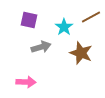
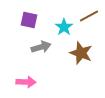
brown line: moved 2 px left, 1 px up
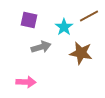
brown star: rotated 10 degrees counterclockwise
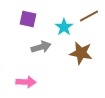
purple square: moved 1 px left, 1 px up
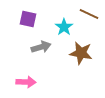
brown line: moved 2 px up; rotated 54 degrees clockwise
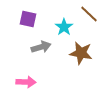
brown line: rotated 18 degrees clockwise
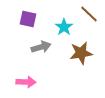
brown star: rotated 20 degrees counterclockwise
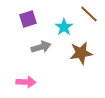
purple square: rotated 30 degrees counterclockwise
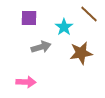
purple square: moved 1 px right, 1 px up; rotated 18 degrees clockwise
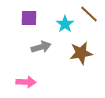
cyan star: moved 1 px right, 3 px up
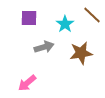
brown line: moved 3 px right, 1 px down
gray arrow: moved 3 px right
pink arrow: moved 1 px right, 1 px down; rotated 138 degrees clockwise
